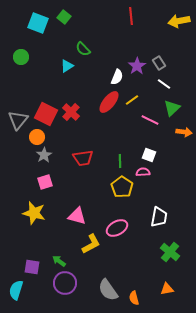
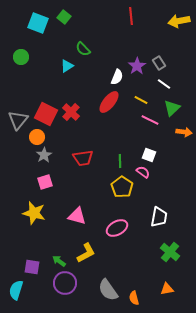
yellow line: moved 9 px right; rotated 64 degrees clockwise
pink semicircle: rotated 40 degrees clockwise
yellow L-shape: moved 5 px left, 9 px down
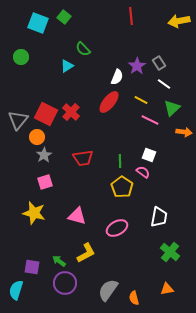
gray semicircle: rotated 70 degrees clockwise
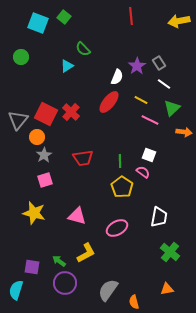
pink square: moved 2 px up
orange semicircle: moved 4 px down
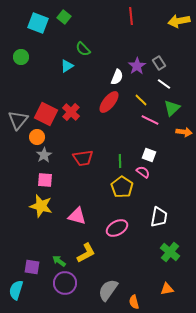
yellow line: rotated 16 degrees clockwise
pink square: rotated 21 degrees clockwise
yellow star: moved 7 px right, 7 px up
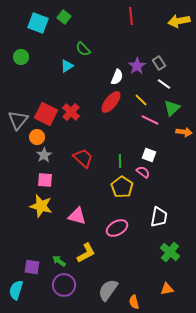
red ellipse: moved 2 px right
red trapezoid: rotated 130 degrees counterclockwise
purple circle: moved 1 px left, 2 px down
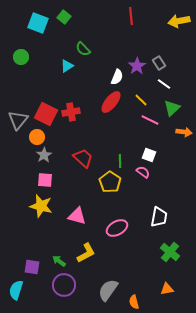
red cross: rotated 36 degrees clockwise
yellow pentagon: moved 12 px left, 5 px up
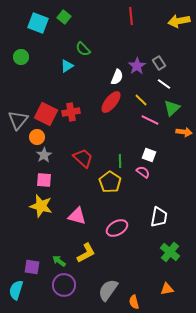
pink square: moved 1 px left
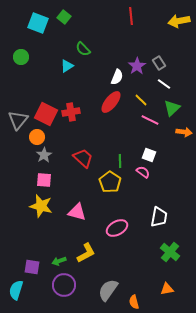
pink triangle: moved 4 px up
green arrow: rotated 56 degrees counterclockwise
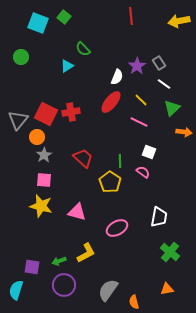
pink line: moved 11 px left, 2 px down
white square: moved 3 px up
